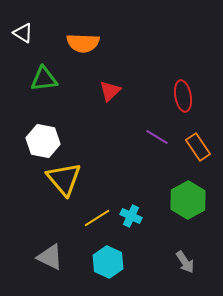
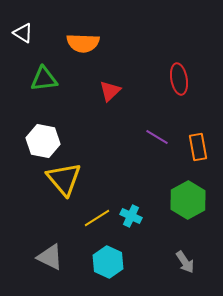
red ellipse: moved 4 px left, 17 px up
orange rectangle: rotated 24 degrees clockwise
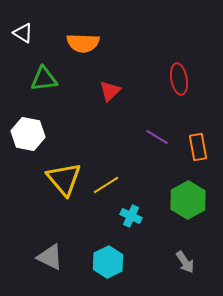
white hexagon: moved 15 px left, 7 px up
yellow line: moved 9 px right, 33 px up
cyan hexagon: rotated 8 degrees clockwise
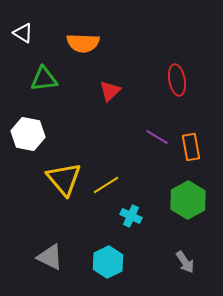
red ellipse: moved 2 px left, 1 px down
orange rectangle: moved 7 px left
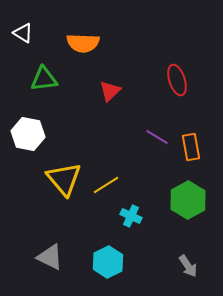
red ellipse: rotated 8 degrees counterclockwise
gray arrow: moved 3 px right, 4 px down
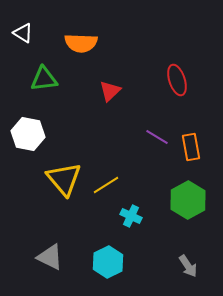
orange semicircle: moved 2 px left
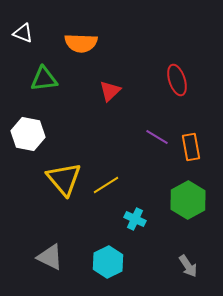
white triangle: rotated 10 degrees counterclockwise
cyan cross: moved 4 px right, 3 px down
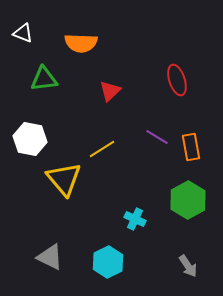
white hexagon: moved 2 px right, 5 px down
yellow line: moved 4 px left, 36 px up
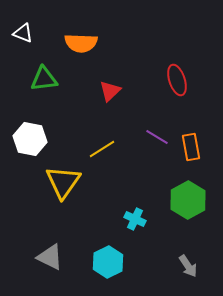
yellow triangle: moved 1 px left, 3 px down; rotated 15 degrees clockwise
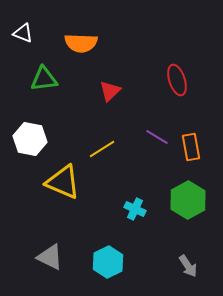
yellow triangle: rotated 42 degrees counterclockwise
cyan cross: moved 10 px up
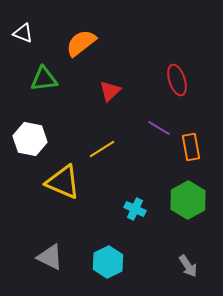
orange semicircle: rotated 140 degrees clockwise
purple line: moved 2 px right, 9 px up
